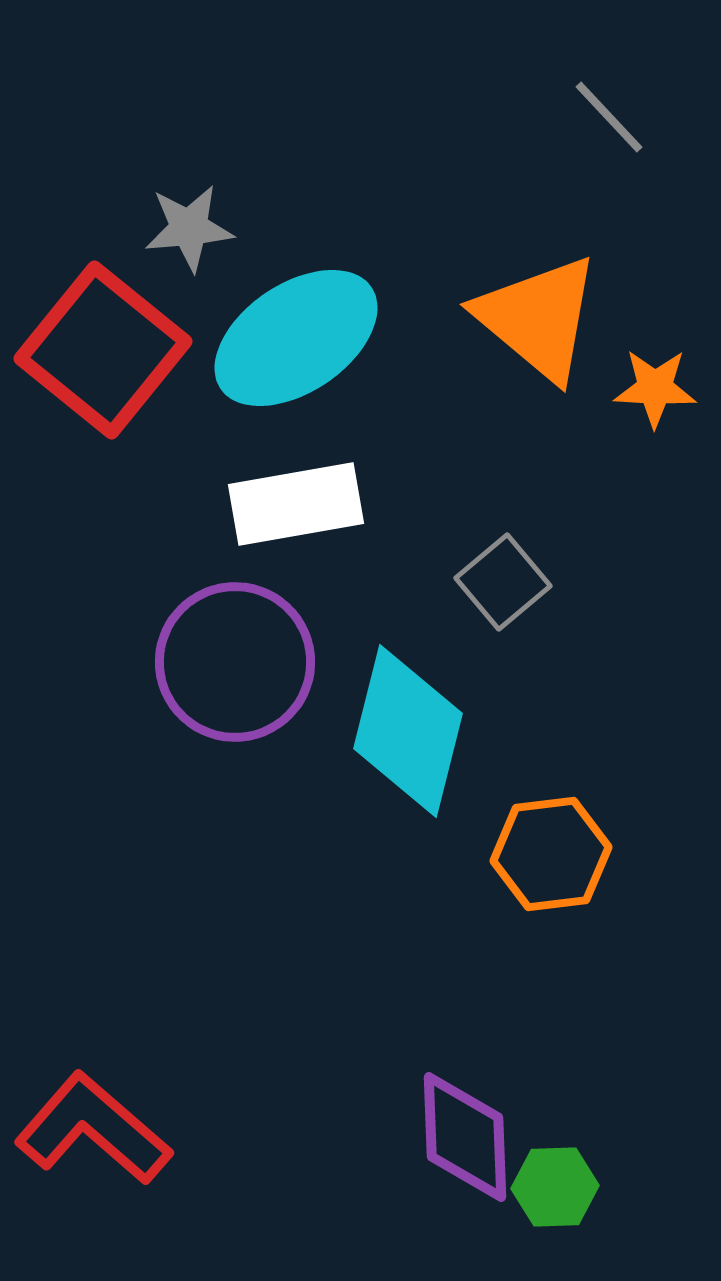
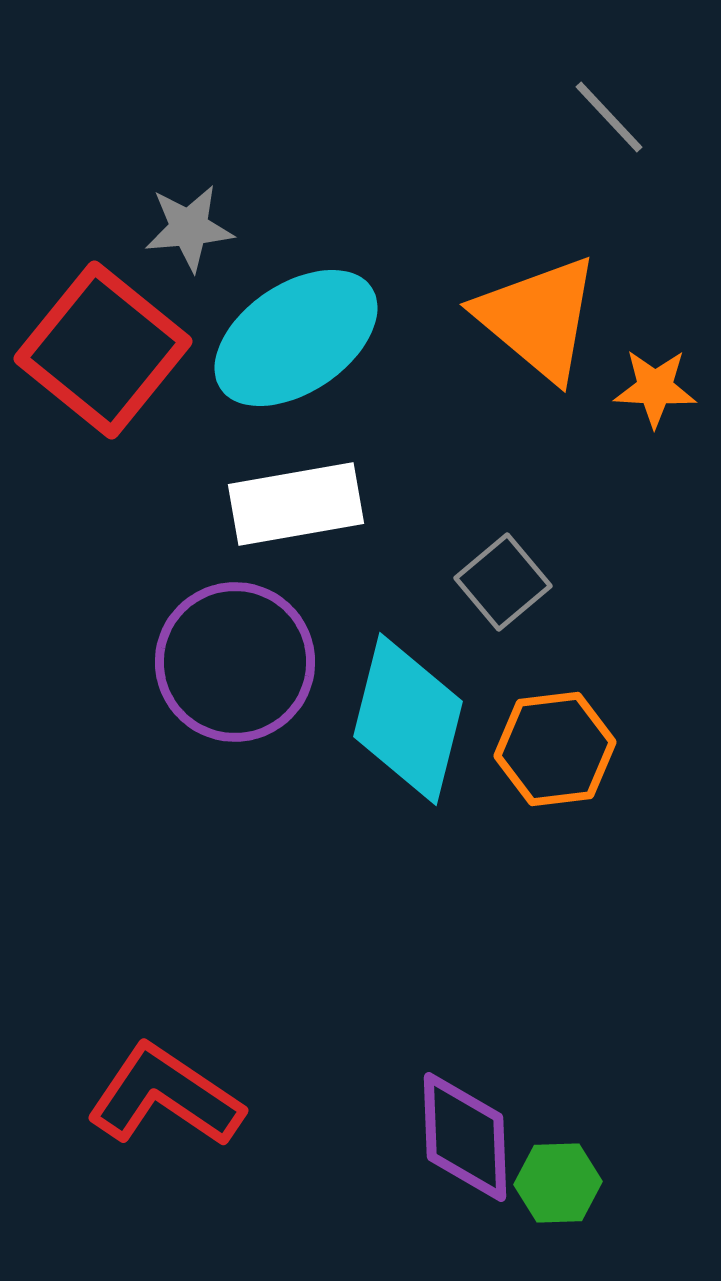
cyan diamond: moved 12 px up
orange hexagon: moved 4 px right, 105 px up
red L-shape: moved 72 px right, 33 px up; rotated 7 degrees counterclockwise
green hexagon: moved 3 px right, 4 px up
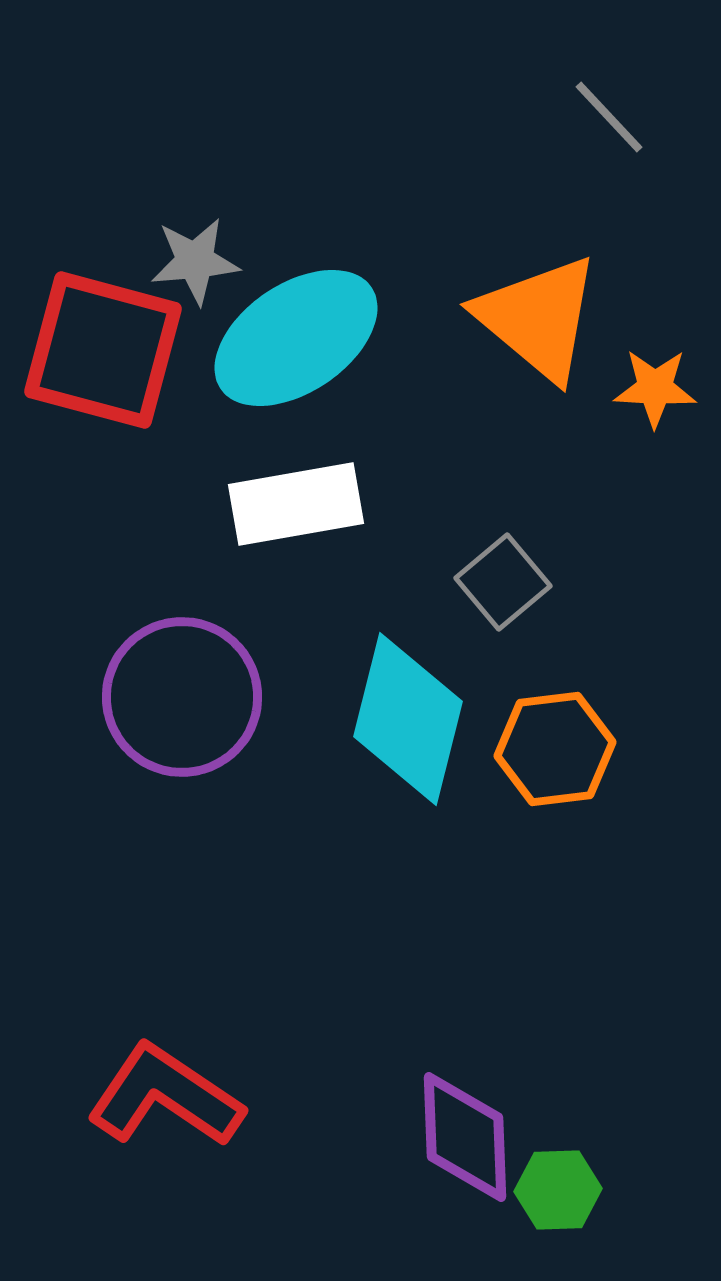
gray star: moved 6 px right, 33 px down
red square: rotated 24 degrees counterclockwise
purple circle: moved 53 px left, 35 px down
green hexagon: moved 7 px down
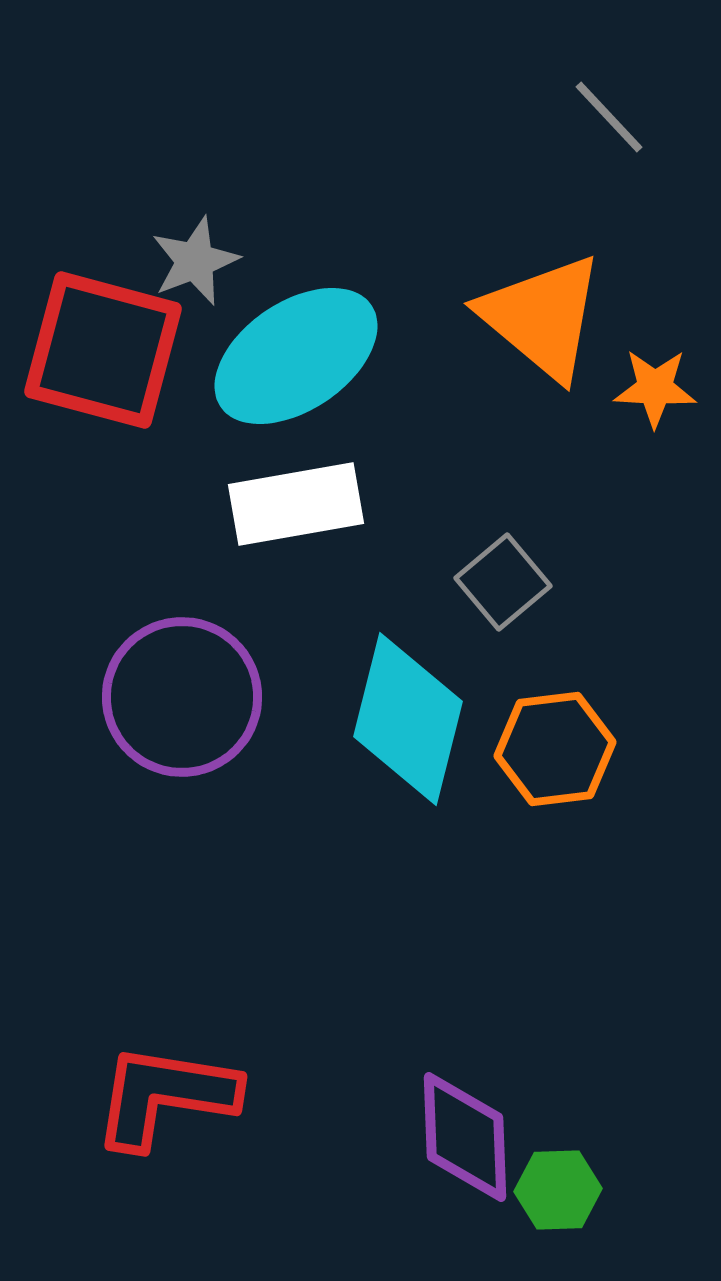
gray star: rotated 16 degrees counterclockwise
orange triangle: moved 4 px right, 1 px up
cyan ellipse: moved 18 px down
red L-shape: rotated 25 degrees counterclockwise
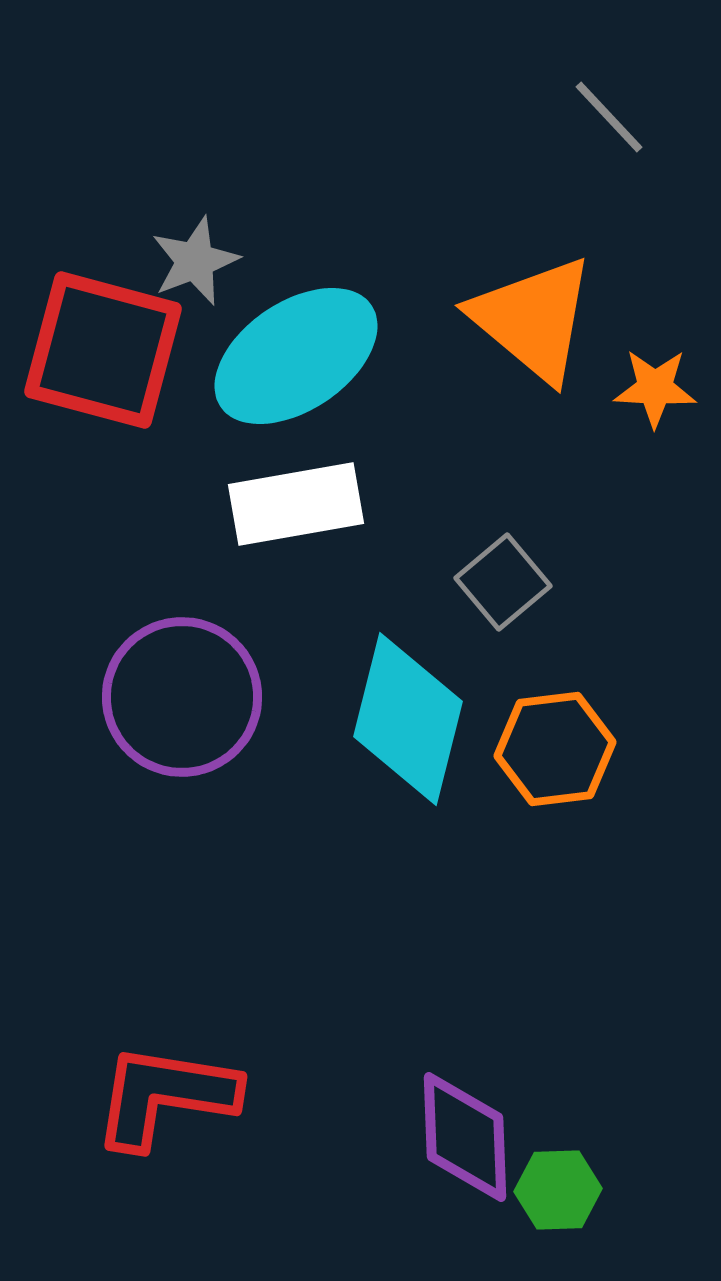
orange triangle: moved 9 px left, 2 px down
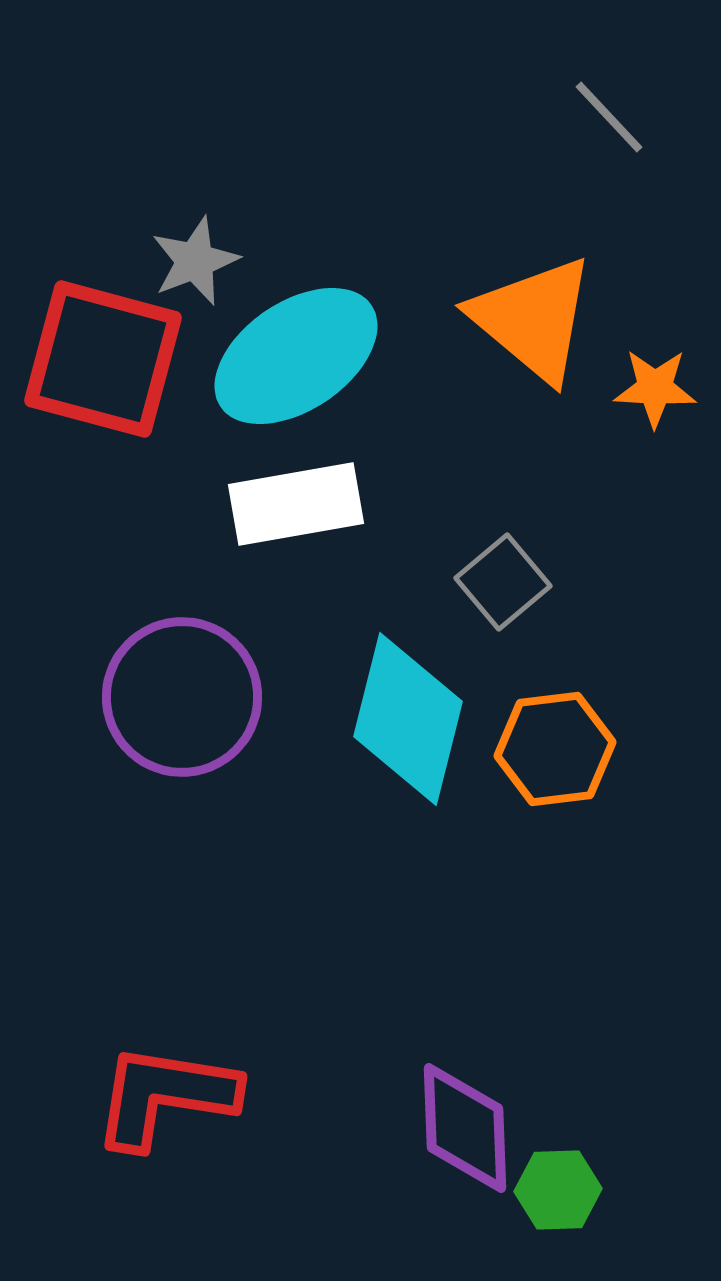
red square: moved 9 px down
purple diamond: moved 9 px up
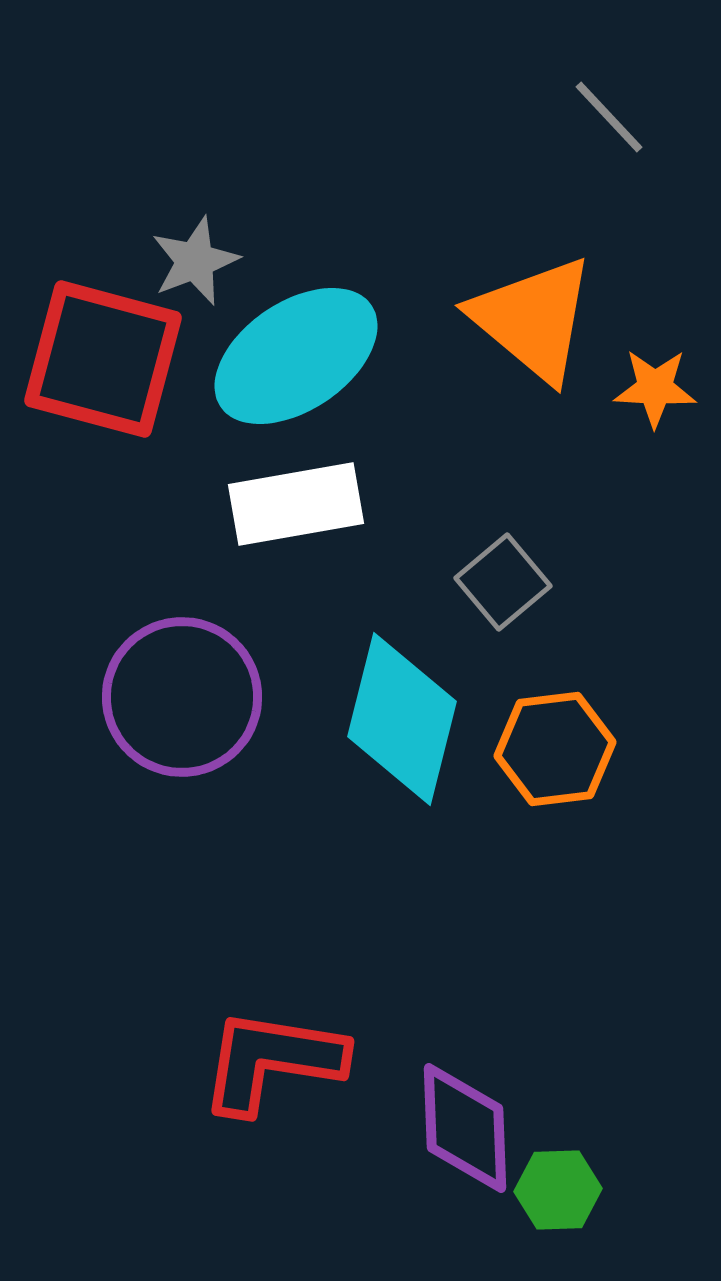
cyan diamond: moved 6 px left
red L-shape: moved 107 px right, 35 px up
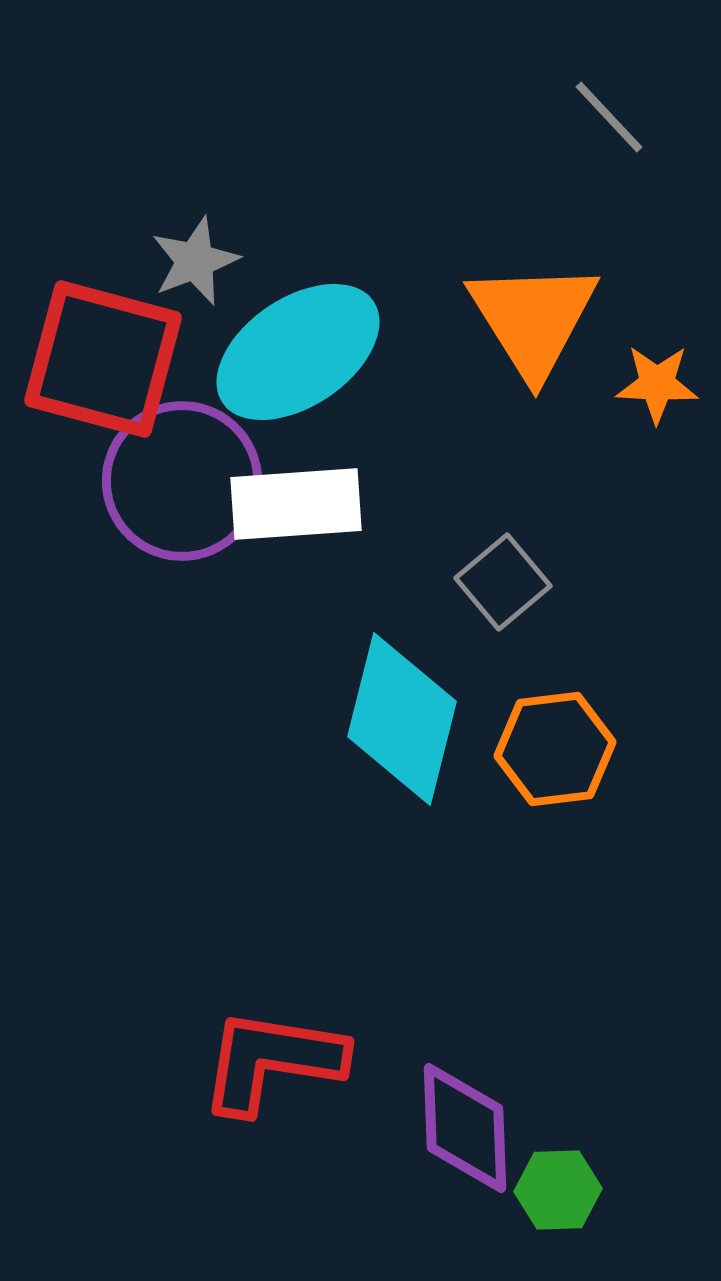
orange triangle: rotated 18 degrees clockwise
cyan ellipse: moved 2 px right, 4 px up
orange star: moved 2 px right, 4 px up
white rectangle: rotated 6 degrees clockwise
purple circle: moved 216 px up
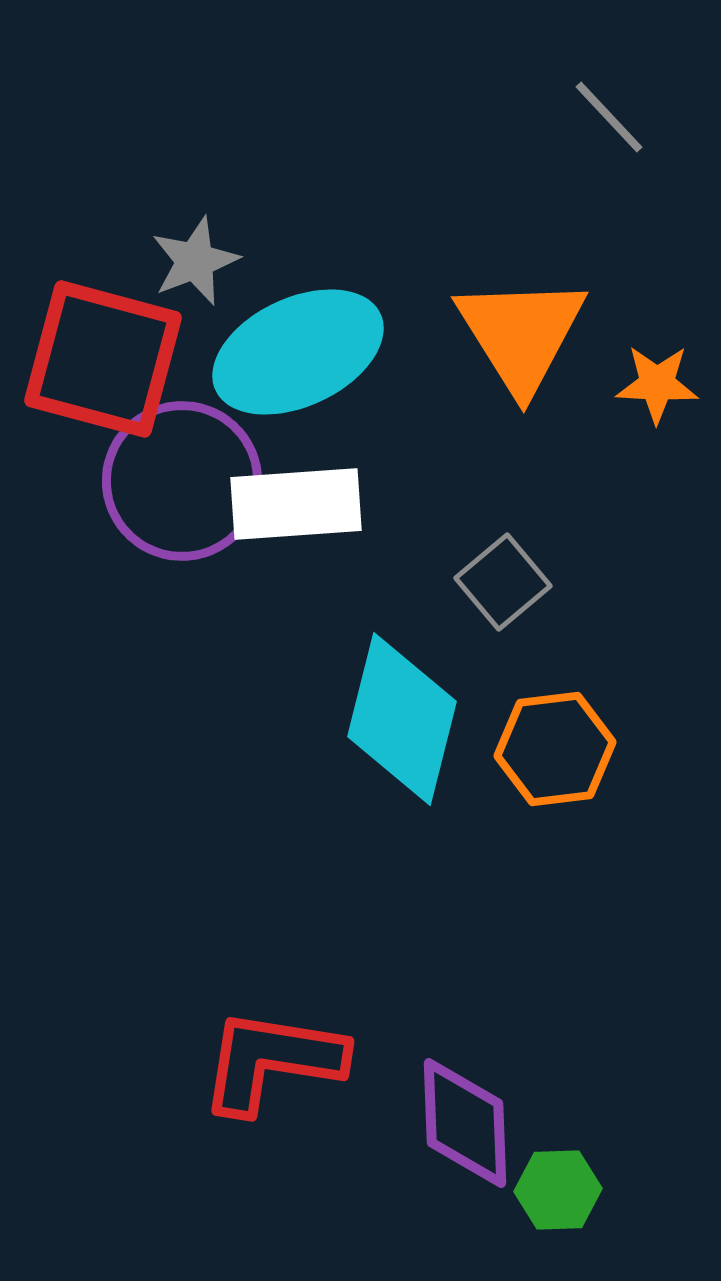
orange triangle: moved 12 px left, 15 px down
cyan ellipse: rotated 9 degrees clockwise
purple diamond: moved 5 px up
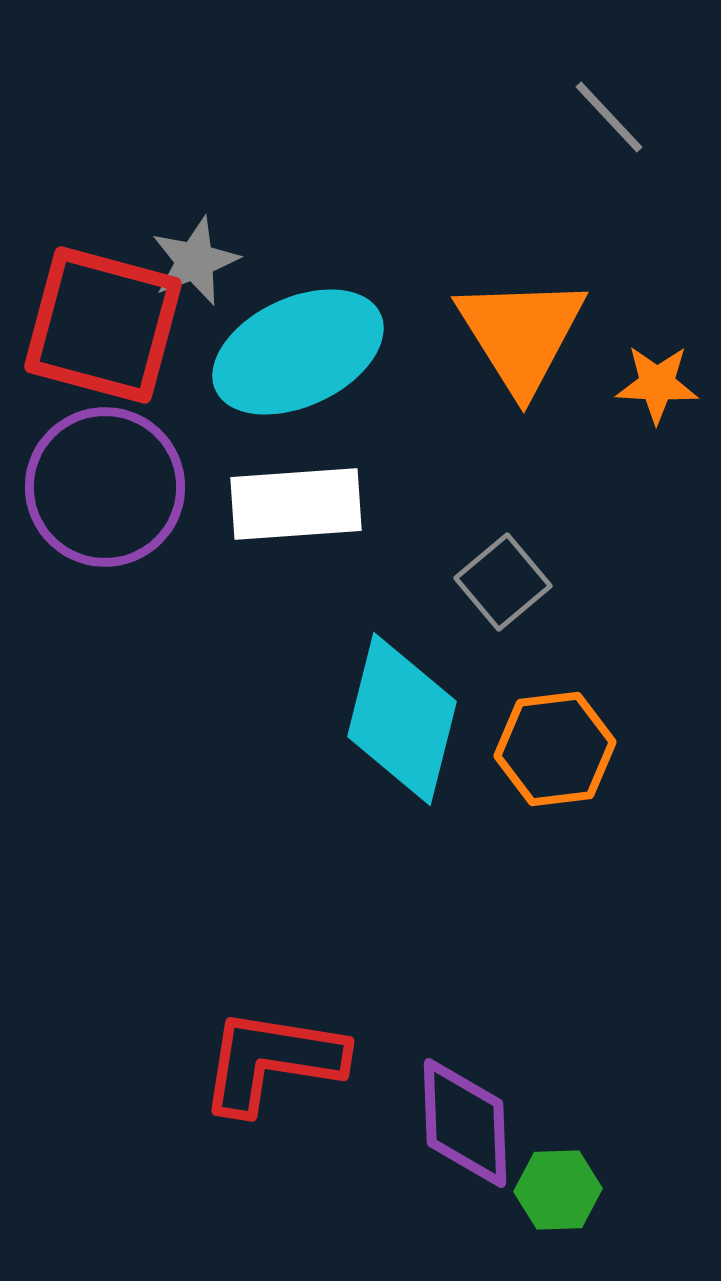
red square: moved 34 px up
purple circle: moved 77 px left, 6 px down
